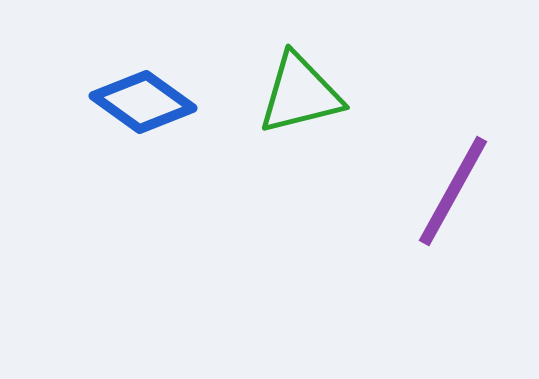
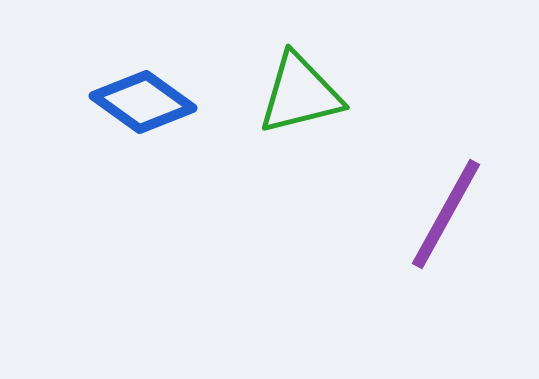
purple line: moved 7 px left, 23 px down
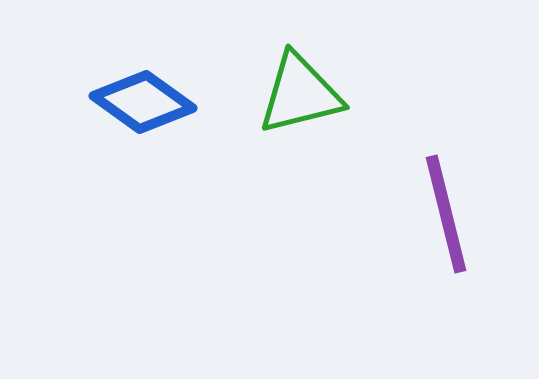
purple line: rotated 43 degrees counterclockwise
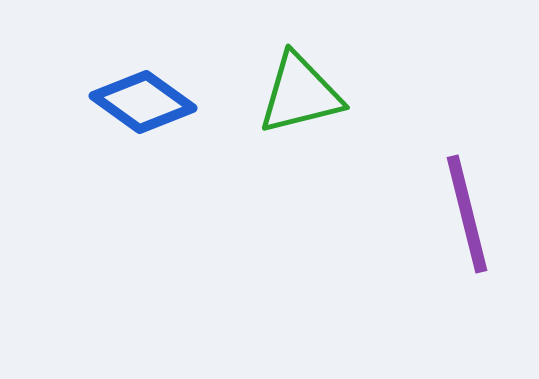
purple line: moved 21 px right
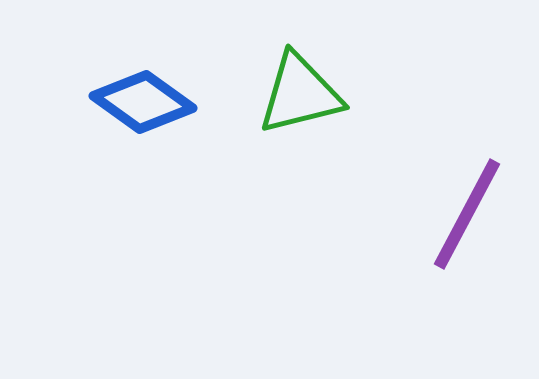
purple line: rotated 42 degrees clockwise
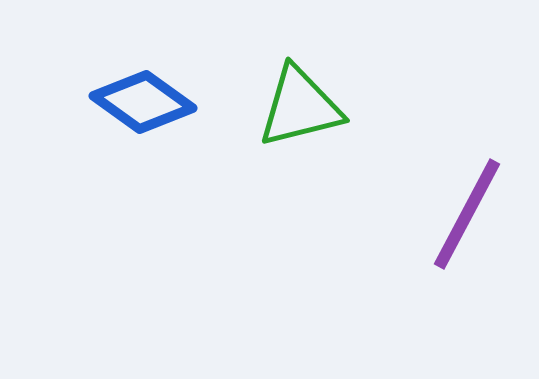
green triangle: moved 13 px down
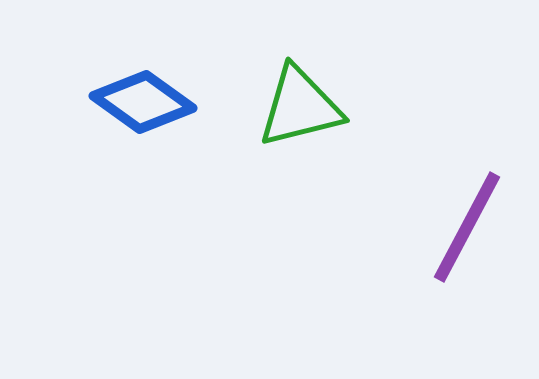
purple line: moved 13 px down
